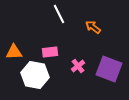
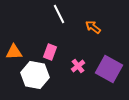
pink rectangle: rotated 63 degrees counterclockwise
purple square: rotated 8 degrees clockwise
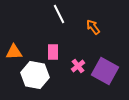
orange arrow: rotated 14 degrees clockwise
pink rectangle: moved 3 px right; rotated 21 degrees counterclockwise
purple square: moved 4 px left, 2 px down
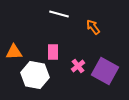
white line: rotated 48 degrees counterclockwise
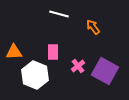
white hexagon: rotated 12 degrees clockwise
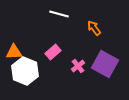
orange arrow: moved 1 px right, 1 px down
pink rectangle: rotated 49 degrees clockwise
purple square: moved 7 px up
white hexagon: moved 10 px left, 4 px up
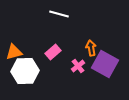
orange arrow: moved 3 px left, 20 px down; rotated 28 degrees clockwise
orange triangle: rotated 12 degrees counterclockwise
white hexagon: rotated 24 degrees counterclockwise
